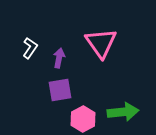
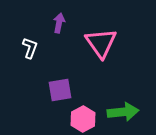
white L-shape: rotated 15 degrees counterclockwise
purple arrow: moved 35 px up
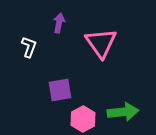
white L-shape: moved 1 px left, 1 px up
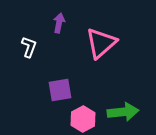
pink triangle: rotated 24 degrees clockwise
